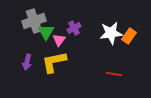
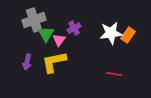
gray cross: moved 1 px up
green triangle: moved 2 px down
orange rectangle: moved 1 px left, 1 px up
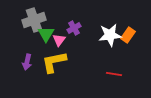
white star: moved 1 px left, 2 px down
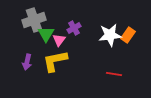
yellow L-shape: moved 1 px right, 1 px up
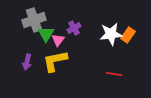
white star: moved 1 px right, 1 px up
pink triangle: moved 1 px left
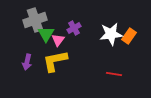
gray cross: moved 1 px right
orange rectangle: moved 1 px right, 1 px down
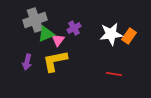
green triangle: rotated 36 degrees clockwise
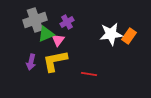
purple cross: moved 7 px left, 6 px up
purple arrow: moved 4 px right
red line: moved 25 px left
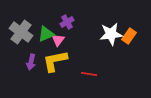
gray cross: moved 14 px left, 12 px down; rotated 35 degrees counterclockwise
